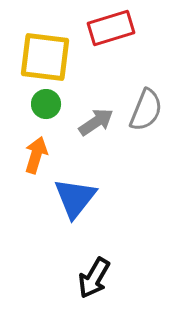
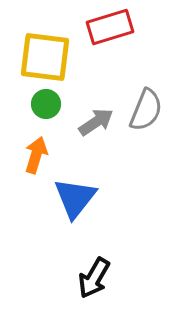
red rectangle: moved 1 px left, 1 px up
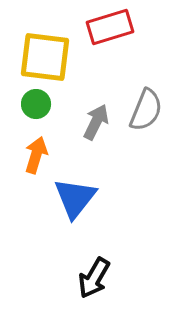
green circle: moved 10 px left
gray arrow: rotated 30 degrees counterclockwise
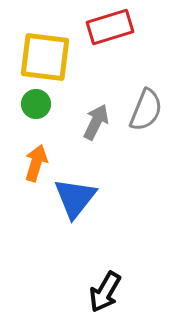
orange arrow: moved 8 px down
black arrow: moved 11 px right, 14 px down
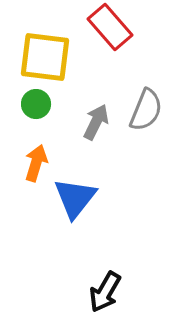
red rectangle: rotated 66 degrees clockwise
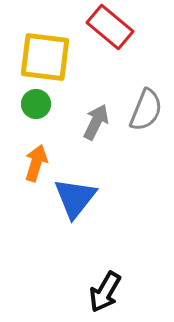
red rectangle: rotated 9 degrees counterclockwise
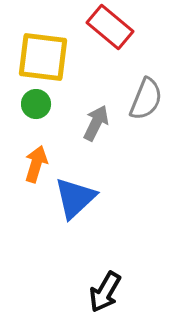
yellow square: moved 2 px left
gray semicircle: moved 11 px up
gray arrow: moved 1 px down
orange arrow: moved 1 px down
blue triangle: rotated 9 degrees clockwise
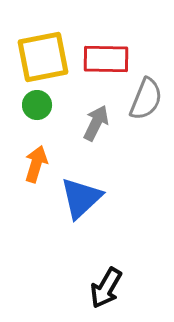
red rectangle: moved 4 px left, 32 px down; rotated 39 degrees counterclockwise
yellow square: rotated 18 degrees counterclockwise
green circle: moved 1 px right, 1 px down
blue triangle: moved 6 px right
black arrow: moved 1 px right, 4 px up
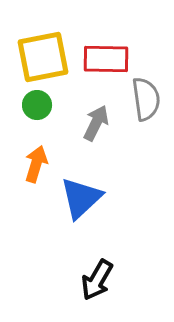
gray semicircle: rotated 30 degrees counterclockwise
black arrow: moved 9 px left, 8 px up
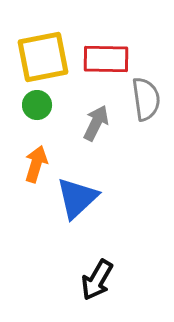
blue triangle: moved 4 px left
